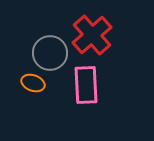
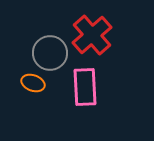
pink rectangle: moved 1 px left, 2 px down
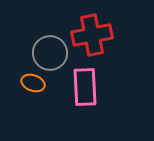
red cross: rotated 30 degrees clockwise
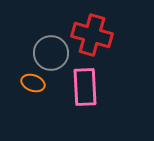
red cross: rotated 27 degrees clockwise
gray circle: moved 1 px right
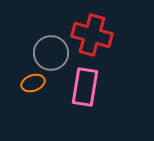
orange ellipse: rotated 40 degrees counterclockwise
pink rectangle: rotated 12 degrees clockwise
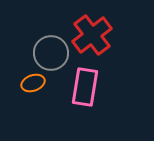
red cross: rotated 36 degrees clockwise
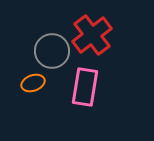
gray circle: moved 1 px right, 2 px up
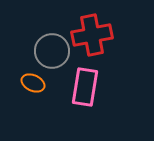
red cross: rotated 27 degrees clockwise
orange ellipse: rotated 45 degrees clockwise
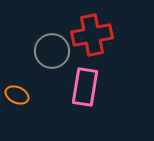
orange ellipse: moved 16 px left, 12 px down
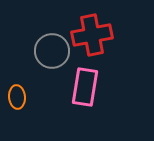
orange ellipse: moved 2 px down; rotated 60 degrees clockwise
